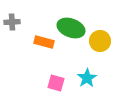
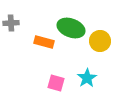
gray cross: moved 1 px left, 1 px down
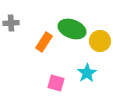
green ellipse: moved 1 px right, 1 px down
orange rectangle: rotated 72 degrees counterclockwise
cyan star: moved 5 px up
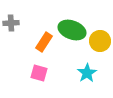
green ellipse: moved 1 px down
pink square: moved 17 px left, 10 px up
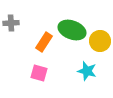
cyan star: moved 2 px up; rotated 24 degrees counterclockwise
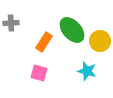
green ellipse: rotated 28 degrees clockwise
